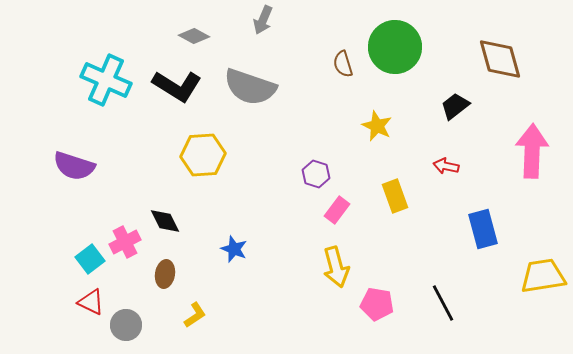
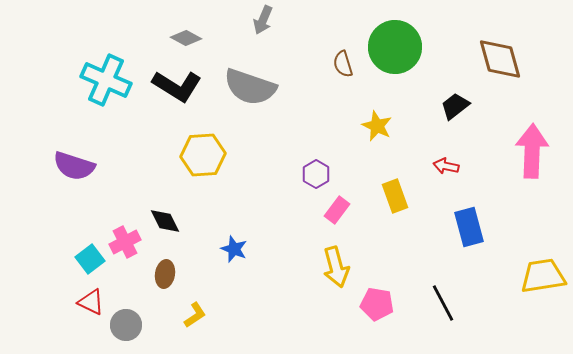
gray diamond: moved 8 px left, 2 px down
purple hexagon: rotated 12 degrees clockwise
blue rectangle: moved 14 px left, 2 px up
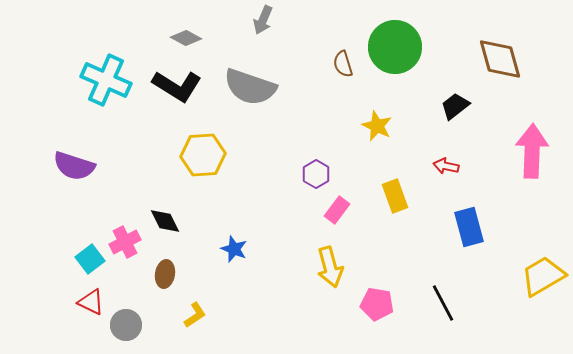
yellow arrow: moved 6 px left
yellow trapezoid: rotated 21 degrees counterclockwise
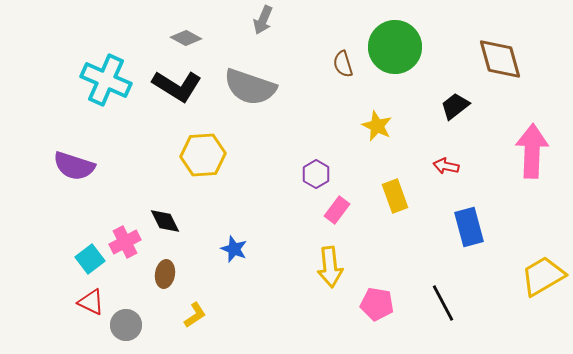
yellow arrow: rotated 9 degrees clockwise
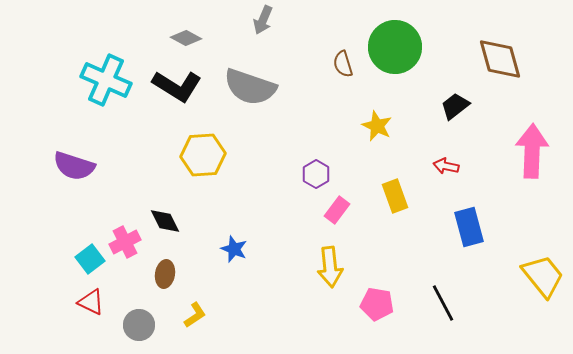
yellow trapezoid: rotated 81 degrees clockwise
gray circle: moved 13 px right
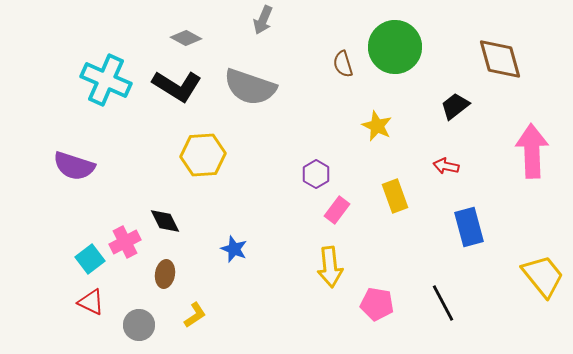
pink arrow: rotated 4 degrees counterclockwise
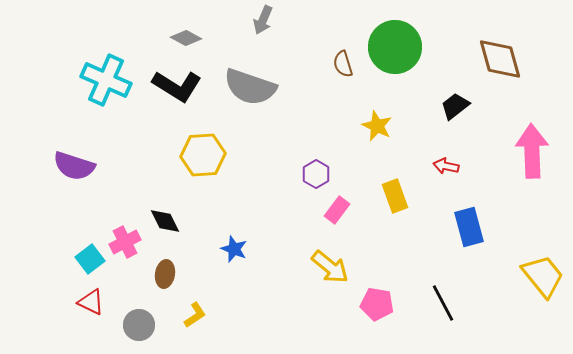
yellow arrow: rotated 45 degrees counterclockwise
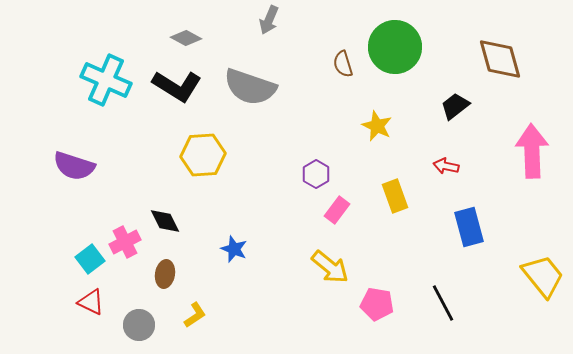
gray arrow: moved 6 px right
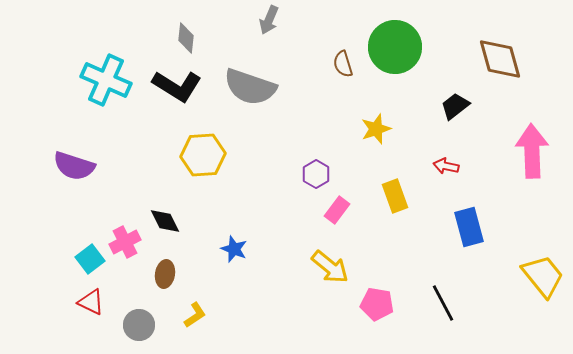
gray diamond: rotated 68 degrees clockwise
yellow star: moved 1 px left, 3 px down; rotated 28 degrees clockwise
